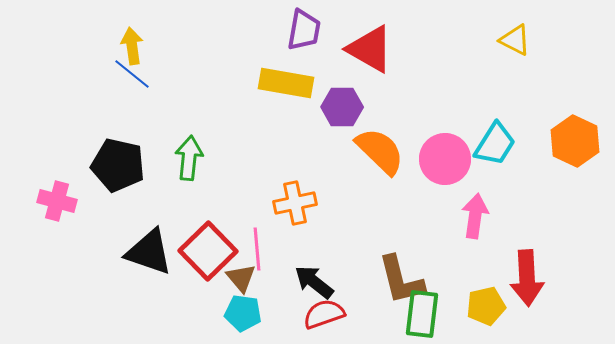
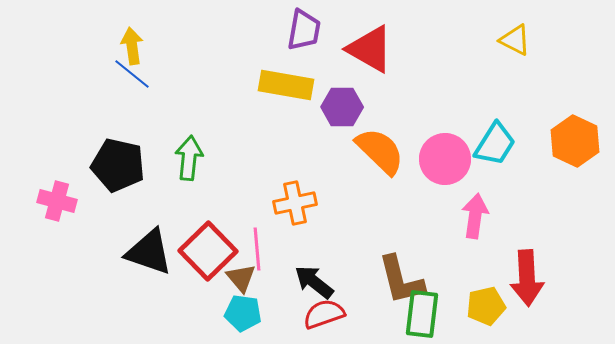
yellow rectangle: moved 2 px down
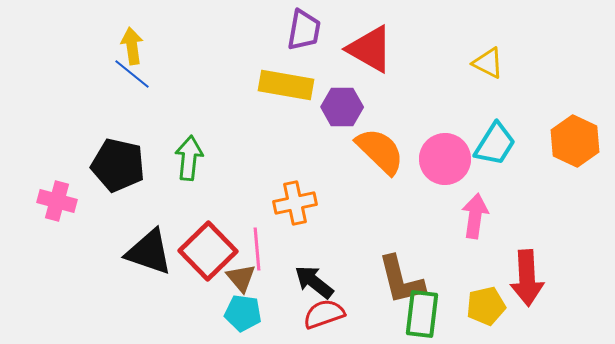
yellow triangle: moved 27 px left, 23 px down
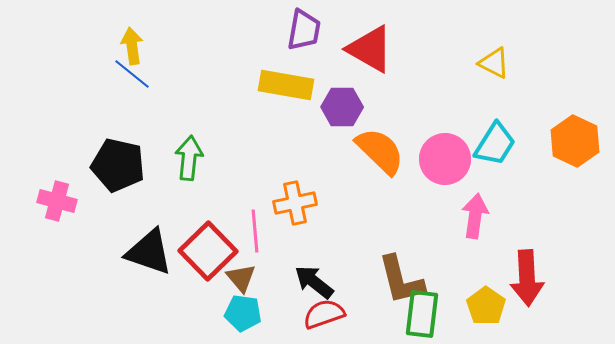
yellow triangle: moved 6 px right
pink line: moved 2 px left, 18 px up
yellow pentagon: rotated 24 degrees counterclockwise
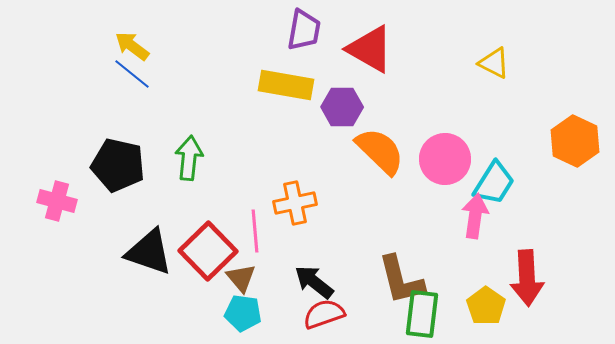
yellow arrow: rotated 45 degrees counterclockwise
cyan trapezoid: moved 1 px left, 39 px down
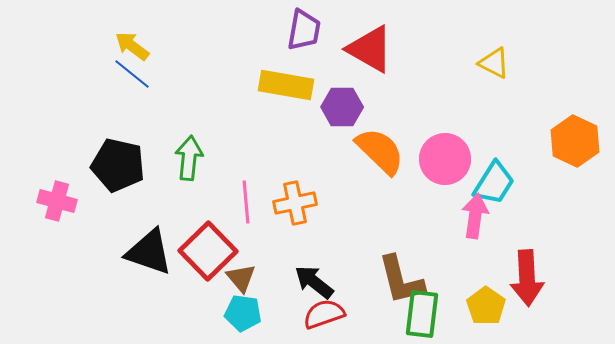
pink line: moved 9 px left, 29 px up
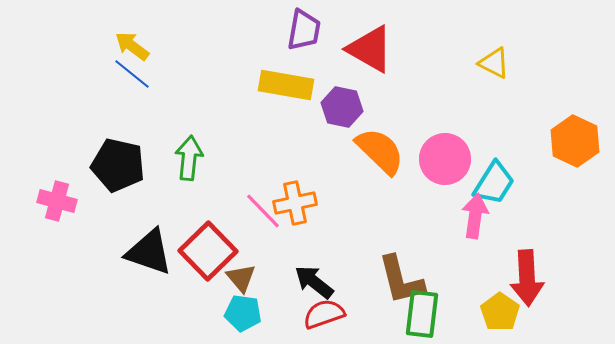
purple hexagon: rotated 12 degrees clockwise
pink line: moved 17 px right, 9 px down; rotated 39 degrees counterclockwise
yellow pentagon: moved 14 px right, 6 px down
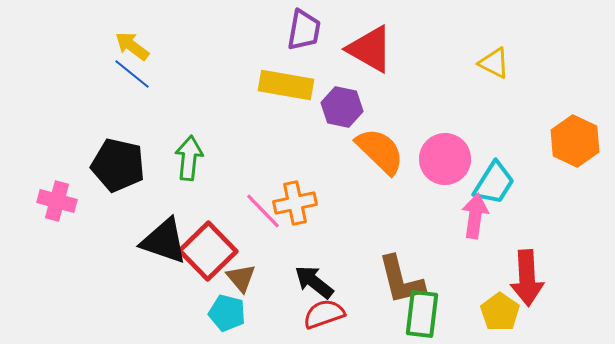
black triangle: moved 15 px right, 11 px up
cyan pentagon: moved 16 px left; rotated 6 degrees clockwise
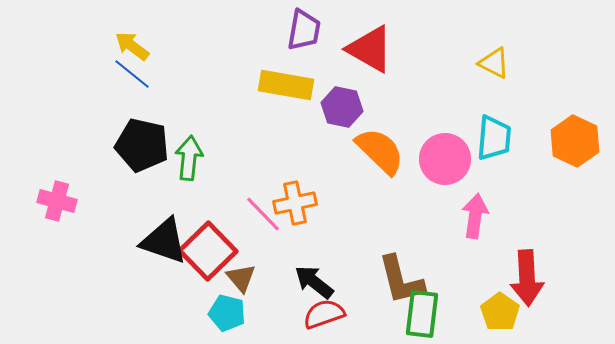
black pentagon: moved 24 px right, 20 px up
cyan trapezoid: moved 45 px up; rotated 27 degrees counterclockwise
pink line: moved 3 px down
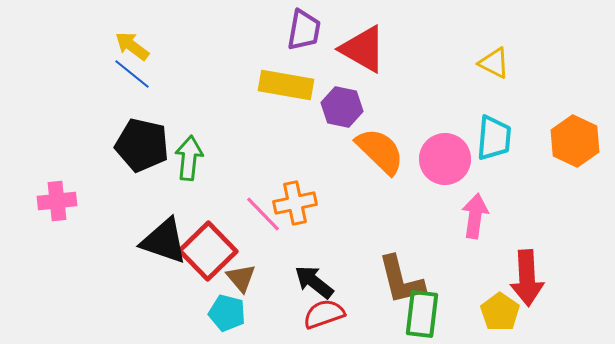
red triangle: moved 7 px left
pink cross: rotated 21 degrees counterclockwise
